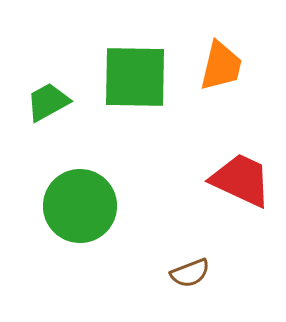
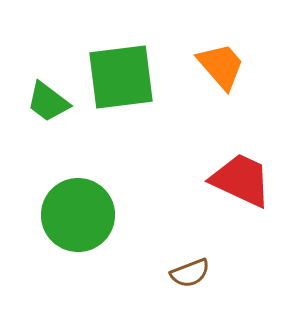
orange trapezoid: rotated 54 degrees counterclockwise
green square: moved 14 px left; rotated 8 degrees counterclockwise
green trapezoid: rotated 114 degrees counterclockwise
green circle: moved 2 px left, 9 px down
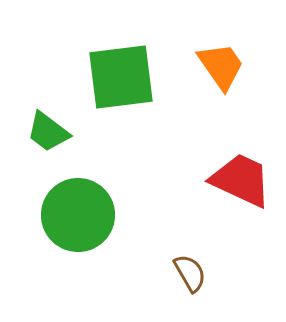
orange trapezoid: rotated 6 degrees clockwise
green trapezoid: moved 30 px down
brown semicircle: rotated 99 degrees counterclockwise
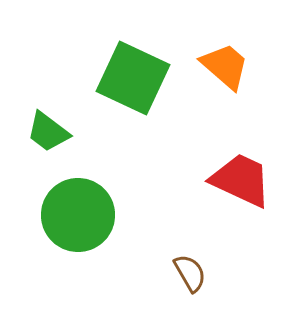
orange trapezoid: moved 4 px right; rotated 14 degrees counterclockwise
green square: moved 12 px right, 1 px down; rotated 32 degrees clockwise
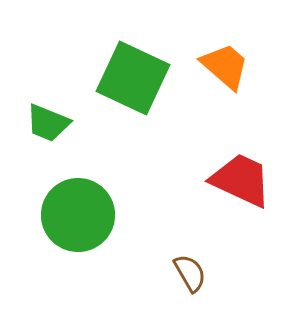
green trapezoid: moved 9 px up; rotated 15 degrees counterclockwise
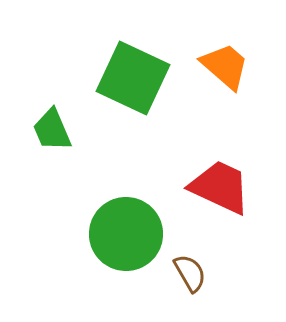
green trapezoid: moved 4 px right, 7 px down; rotated 45 degrees clockwise
red trapezoid: moved 21 px left, 7 px down
green circle: moved 48 px right, 19 px down
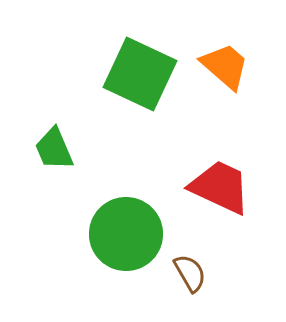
green square: moved 7 px right, 4 px up
green trapezoid: moved 2 px right, 19 px down
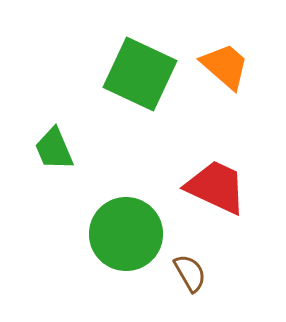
red trapezoid: moved 4 px left
